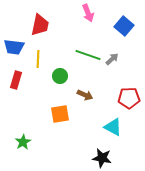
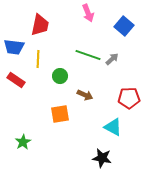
red rectangle: rotated 72 degrees counterclockwise
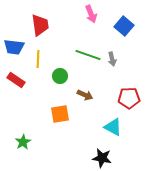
pink arrow: moved 3 px right, 1 px down
red trapezoid: rotated 20 degrees counterclockwise
gray arrow: rotated 120 degrees clockwise
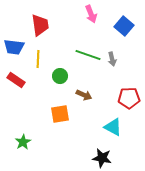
brown arrow: moved 1 px left
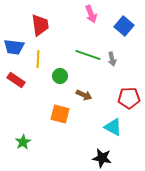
orange square: rotated 24 degrees clockwise
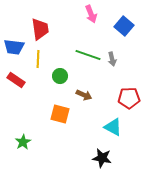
red trapezoid: moved 4 px down
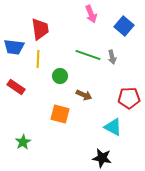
gray arrow: moved 2 px up
red rectangle: moved 7 px down
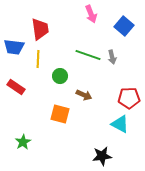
cyan triangle: moved 7 px right, 3 px up
black star: moved 2 px up; rotated 18 degrees counterclockwise
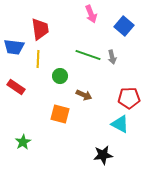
black star: moved 1 px right, 1 px up
